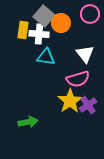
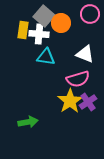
white triangle: rotated 30 degrees counterclockwise
purple cross: moved 3 px up
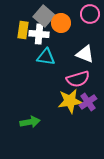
yellow star: rotated 25 degrees clockwise
green arrow: moved 2 px right
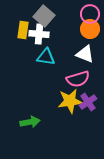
orange circle: moved 29 px right, 6 px down
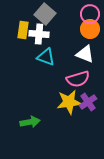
gray square: moved 1 px right, 2 px up
cyan triangle: rotated 12 degrees clockwise
yellow star: moved 1 px left, 1 px down
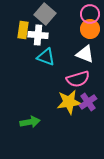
white cross: moved 1 px left, 1 px down
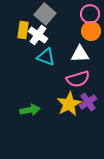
orange circle: moved 1 px right, 2 px down
white cross: rotated 30 degrees clockwise
white triangle: moved 5 px left; rotated 24 degrees counterclockwise
yellow star: moved 2 px down; rotated 20 degrees counterclockwise
green arrow: moved 12 px up
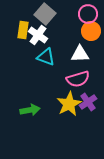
pink circle: moved 2 px left
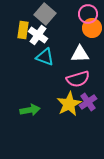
orange circle: moved 1 px right, 3 px up
cyan triangle: moved 1 px left
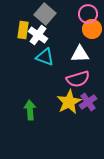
orange circle: moved 1 px down
yellow star: moved 2 px up
green arrow: rotated 84 degrees counterclockwise
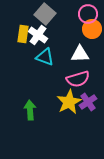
yellow rectangle: moved 4 px down
